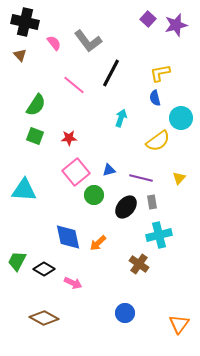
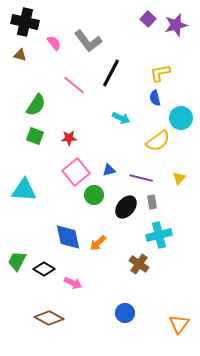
brown triangle: rotated 32 degrees counterclockwise
cyan arrow: rotated 96 degrees clockwise
brown diamond: moved 5 px right
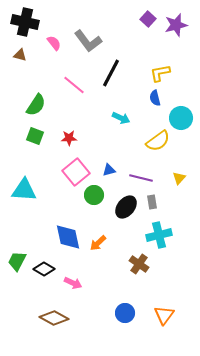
brown diamond: moved 5 px right
orange triangle: moved 15 px left, 9 px up
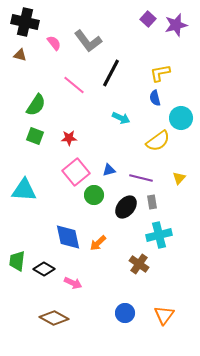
green trapezoid: rotated 20 degrees counterclockwise
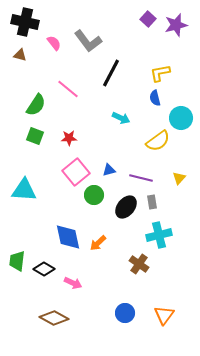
pink line: moved 6 px left, 4 px down
